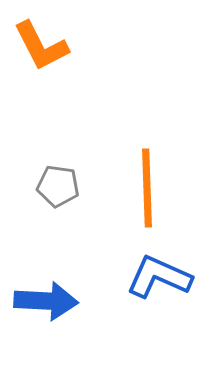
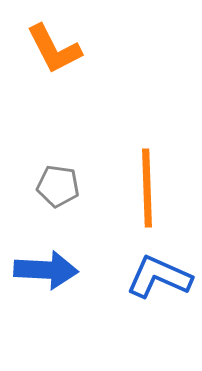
orange L-shape: moved 13 px right, 3 px down
blue arrow: moved 31 px up
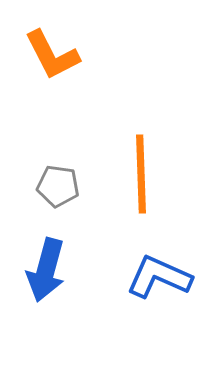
orange L-shape: moved 2 px left, 6 px down
orange line: moved 6 px left, 14 px up
blue arrow: rotated 102 degrees clockwise
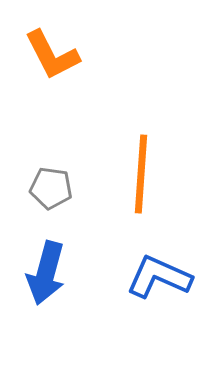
orange line: rotated 6 degrees clockwise
gray pentagon: moved 7 px left, 2 px down
blue arrow: moved 3 px down
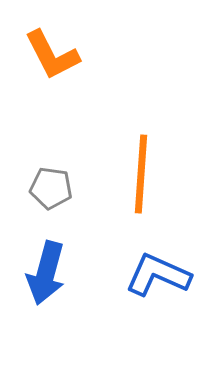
blue L-shape: moved 1 px left, 2 px up
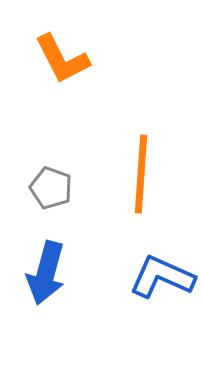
orange L-shape: moved 10 px right, 4 px down
gray pentagon: rotated 12 degrees clockwise
blue L-shape: moved 4 px right, 2 px down
